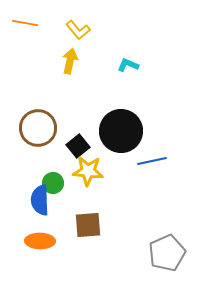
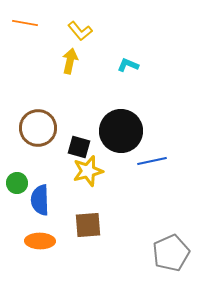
yellow L-shape: moved 2 px right, 1 px down
black square: moved 1 px right, 1 px down; rotated 35 degrees counterclockwise
yellow star: rotated 20 degrees counterclockwise
green circle: moved 36 px left
gray pentagon: moved 4 px right
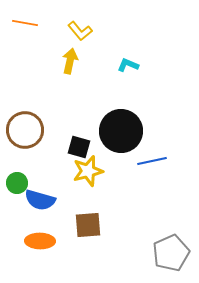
brown circle: moved 13 px left, 2 px down
blue semicircle: rotated 72 degrees counterclockwise
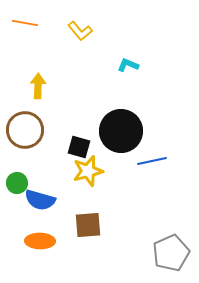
yellow arrow: moved 32 px left, 25 px down; rotated 10 degrees counterclockwise
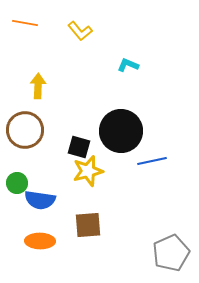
blue semicircle: rotated 8 degrees counterclockwise
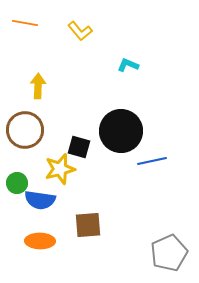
yellow star: moved 28 px left, 2 px up
gray pentagon: moved 2 px left
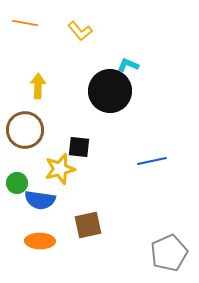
black circle: moved 11 px left, 40 px up
black square: rotated 10 degrees counterclockwise
brown square: rotated 8 degrees counterclockwise
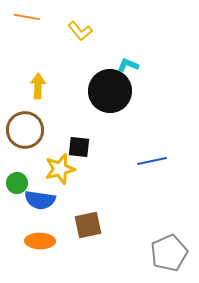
orange line: moved 2 px right, 6 px up
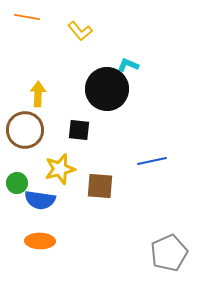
yellow arrow: moved 8 px down
black circle: moved 3 px left, 2 px up
black square: moved 17 px up
brown square: moved 12 px right, 39 px up; rotated 16 degrees clockwise
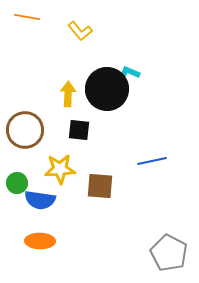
cyan L-shape: moved 1 px right, 8 px down
yellow arrow: moved 30 px right
yellow star: rotated 12 degrees clockwise
gray pentagon: rotated 21 degrees counterclockwise
